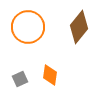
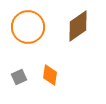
brown diamond: moved 1 px left, 1 px up; rotated 16 degrees clockwise
gray square: moved 1 px left, 2 px up
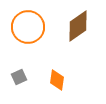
orange diamond: moved 7 px right, 5 px down
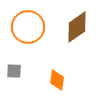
brown diamond: moved 1 px left, 1 px down
gray square: moved 5 px left, 6 px up; rotated 28 degrees clockwise
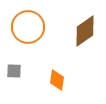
brown diamond: moved 8 px right, 4 px down
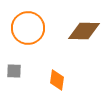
orange circle: moved 1 px down
brown diamond: moved 1 px left; rotated 36 degrees clockwise
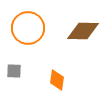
brown diamond: moved 1 px left
